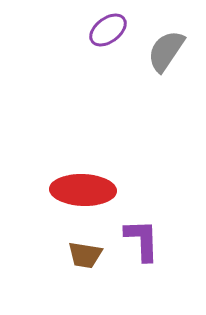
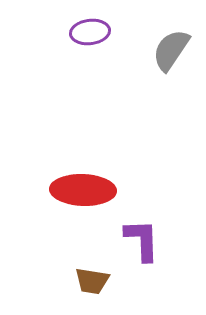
purple ellipse: moved 18 px left, 2 px down; rotated 30 degrees clockwise
gray semicircle: moved 5 px right, 1 px up
brown trapezoid: moved 7 px right, 26 px down
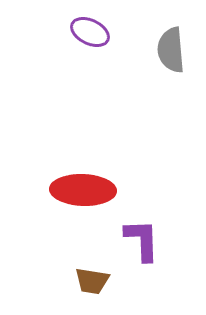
purple ellipse: rotated 33 degrees clockwise
gray semicircle: rotated 39 degrees counterclockwise
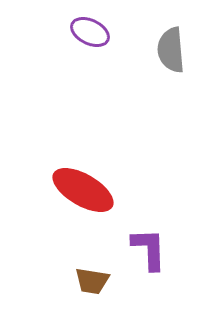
red ellipse: rotated 28 degrees clockwise
purple L-shape: moved 7 px right, 9 px down
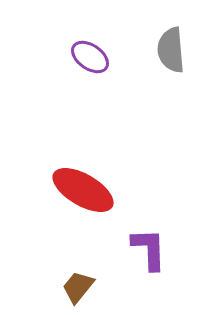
purple ellipse: moved 25 px down; rotated 9 degrees clockwise
brown trapezoid: moved 14 px left, 6 px down; rotated 120 degrees clockwise
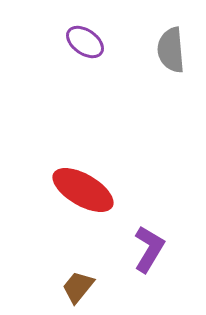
purple ellipse: moved 5 px left, 15 px up
purple L-shape: rotated 33 degrees clockwise
